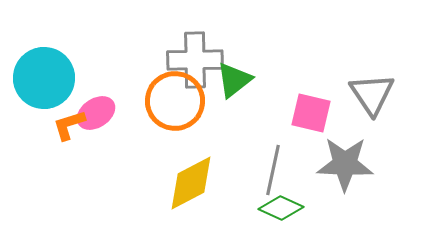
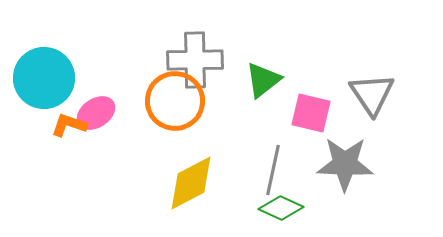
green triangle: moved 29 px right
orange L-shape: rotated 36 degrees clockwise
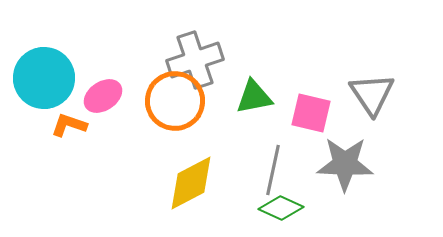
gray cross: rotated 18 degrees counterclockwise
green triangle: moved 9 px left, 17 px down; rotated 27 degrees clockwise
pink ellipse: moved 7 px right, 17 px up
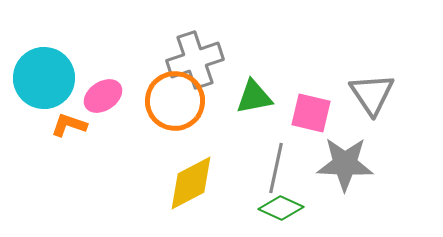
gray line: moved 3 px right, 2 px up
